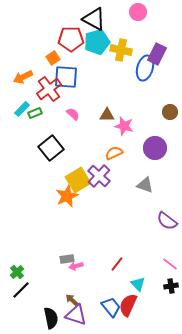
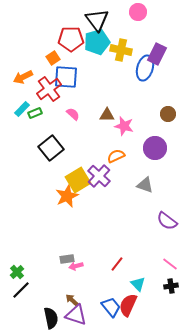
black triangle: moved 3 px right, 1 px down; rotated 25 degrees clockwise
brown circle: moved 2 px left, 2 px down
orange semicircle: moved 2 px right, 3 px down
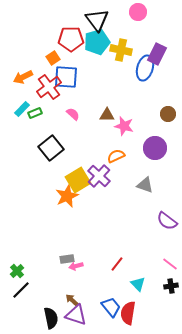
red cross: moved 2 px up
green cross: moved 1 px up
red semicircle: moved 8 px down; rotated 15 degrees counterclockwise
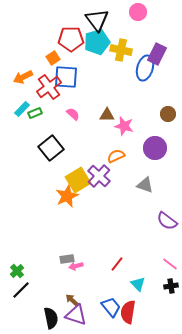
red semicircle: moved 1 px up
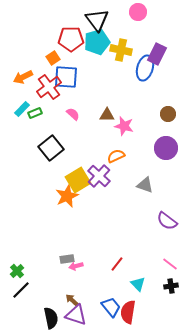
purple circle: moved 11 px right
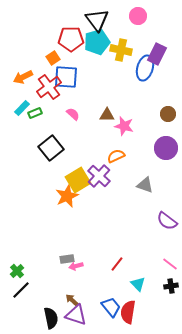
pink circle: moved 4 px down
cyan rectangle: moved 1 px up
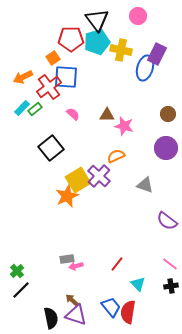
green rectangle: moved 4 px up; rotated 16 degrees counterclockwise
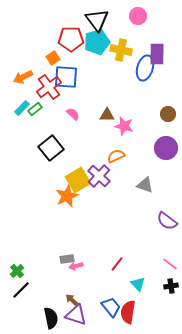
purple rectangle: rotated 25 degrees counterclockwise
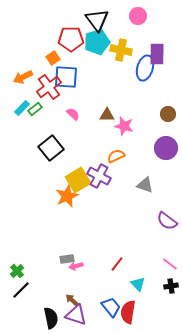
purple cross: rotated 15 degrees counterclockwise
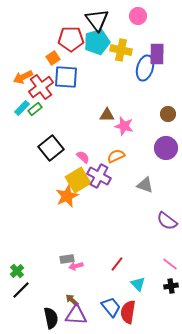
red cross: moved 8 px left
pink semicircle: moved 10 px right, 43 px down
purple triangle: rotated 15 degrees counterclockwise
